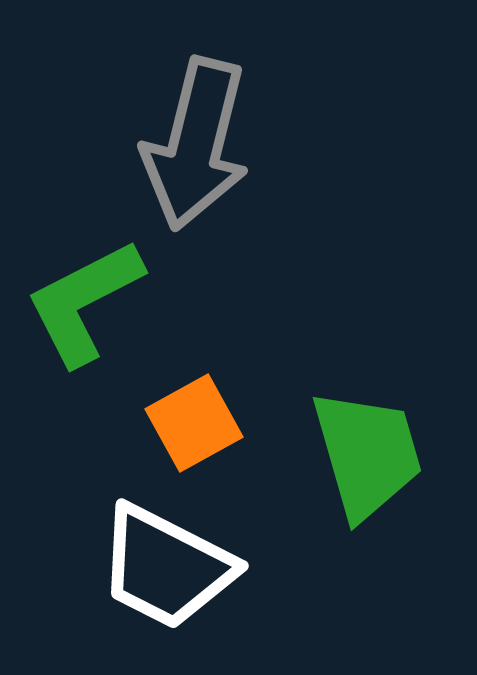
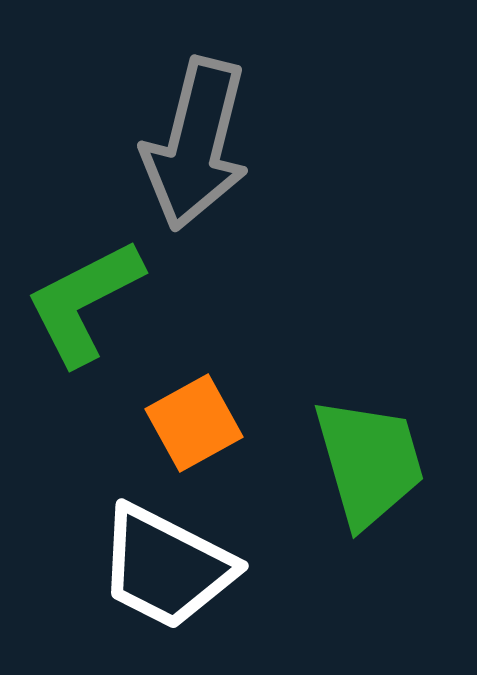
green trapezoid: moved 2 px right, 8 px down
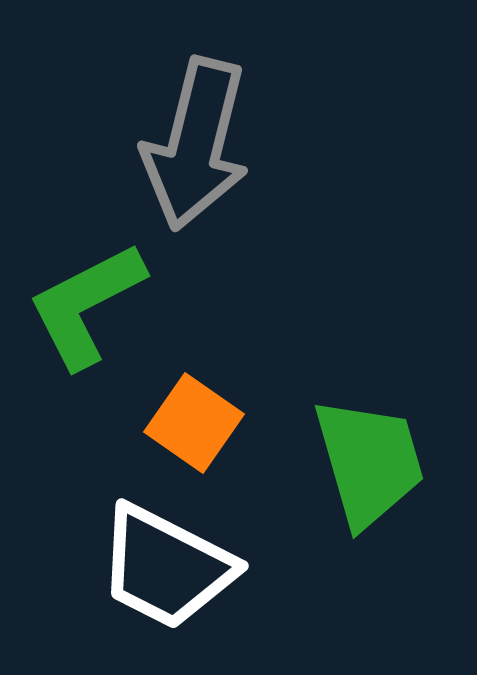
green L-shape: moved 2 px right, 3 px down
orange square: rotated 26 degrees counterclockwise
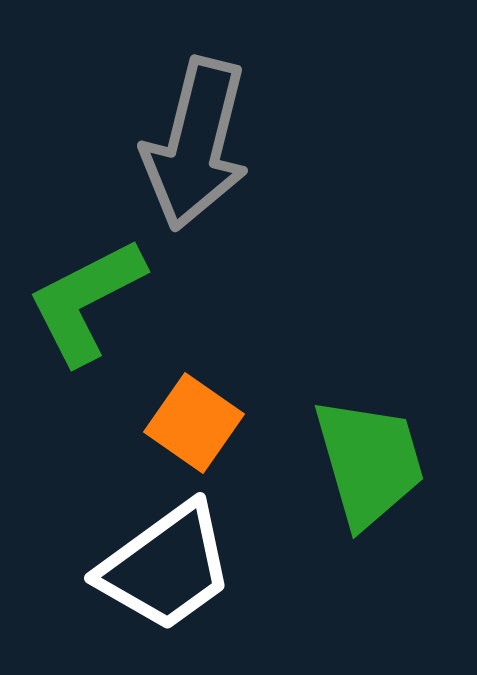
green L-shape: moved 4 px up
white trapezoid: rotated 63 degrees counterclockwise
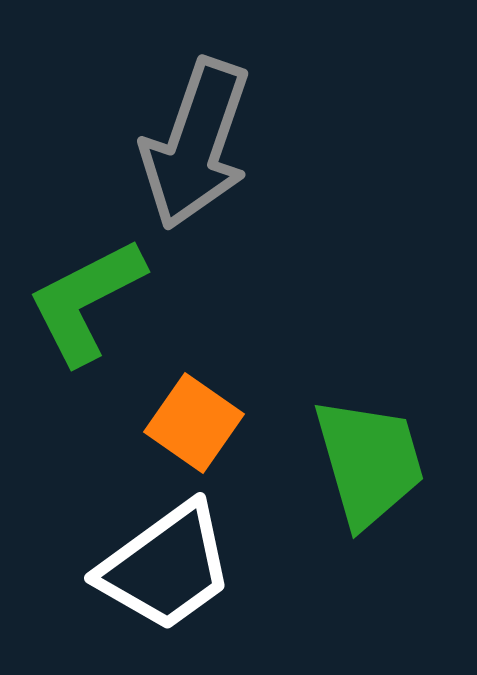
gray arrow: rotated 5 degrees clockwise
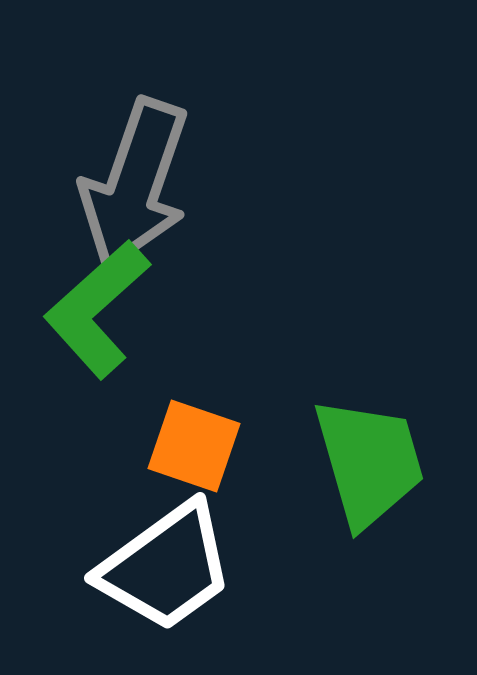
gray arrow: moved 61 px left, 40 px down
green L-shape: moved 11 px right, 8 px down; rotated 15 degrees counterclockwise
orange square: moved 23 px down; rotated 16 degrees counterclockwise
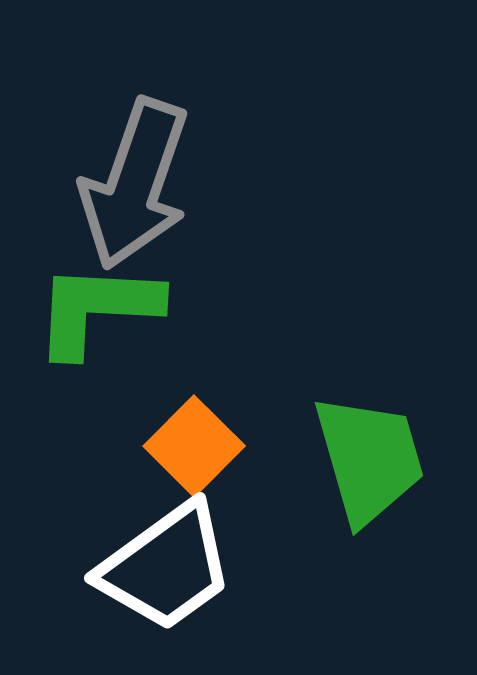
green L-shape: rotated 45 degrees clockwise
orange square: rotated 26 degrees clockwise
green trapezoid: moved 3 px up
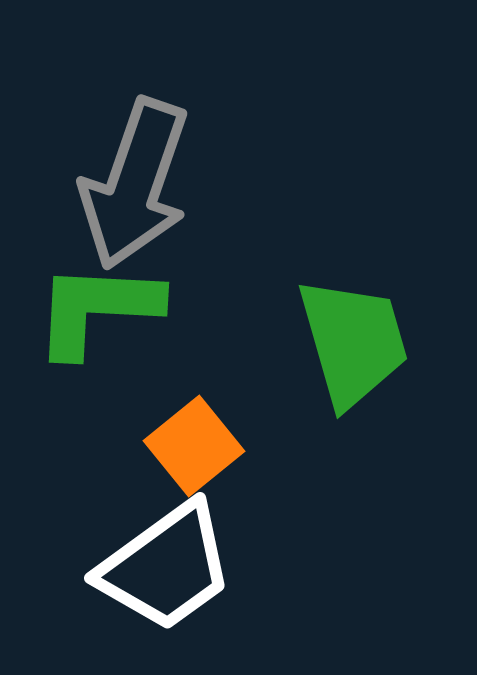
orange square: rotated 6 degrees clockwise
green trapezoid: moved 16 px left, 117 px up
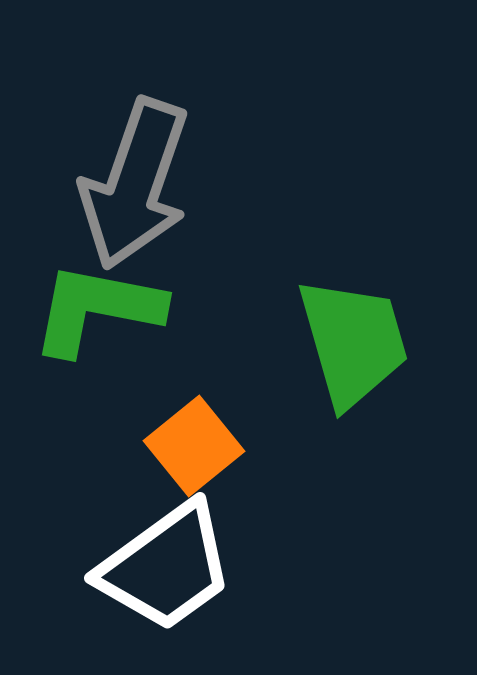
green L-shape: rotated 8 degrees clockwise
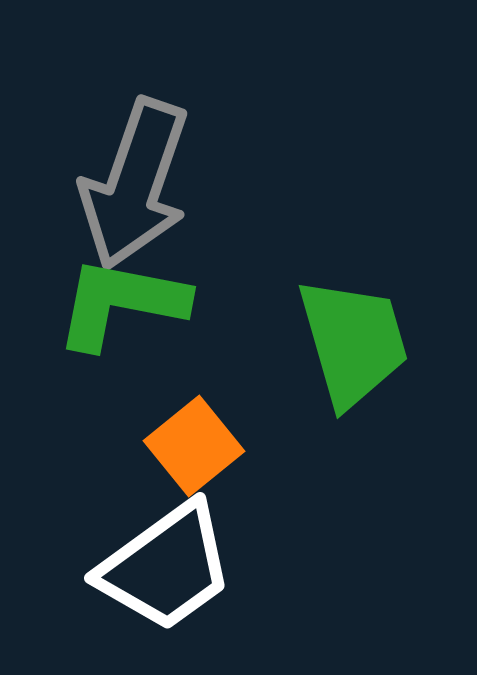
green L-shape: moved 24 px right, 6 px up
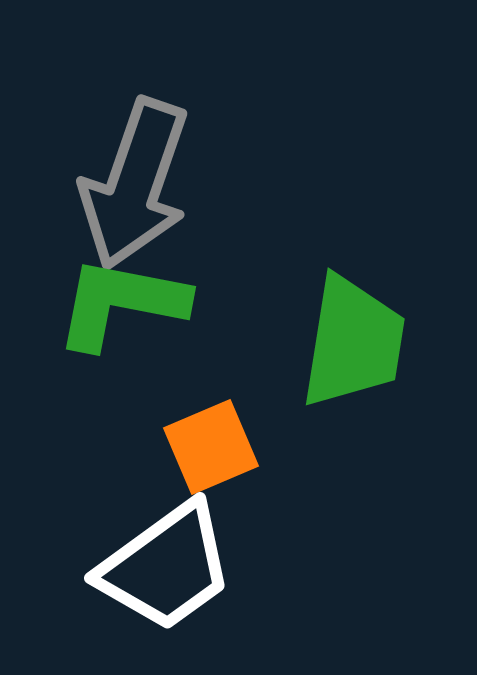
green trapezoid: rotated 25 degrees clockwise
orange square: moved 17 px right, 1 px down; rotated 16 degrees clockwise
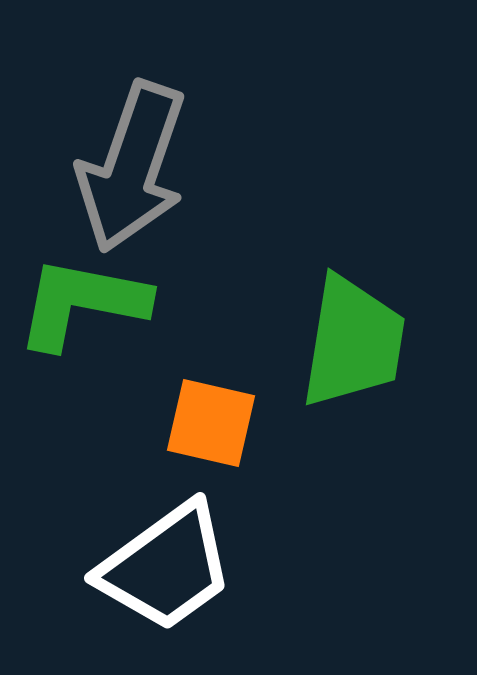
gray arrow: moved 3 px left, 17 px up
green L-shape: moved 39 px left
orange square: moved 24 px up; rotated 36 degrees clockwise
